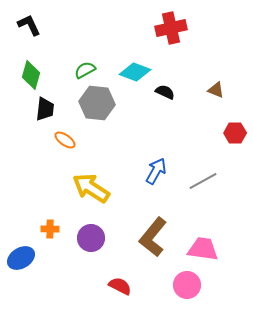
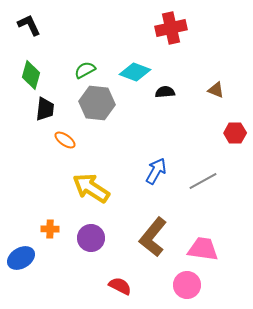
black semicircle: rotated 30 degrees counterclockwise
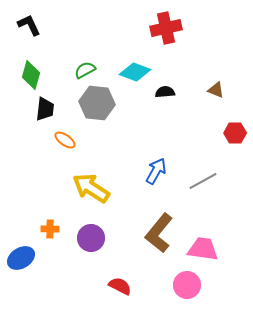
red cross: moved 5 px left
brown L-shape: moved 6 px right, 4 px up
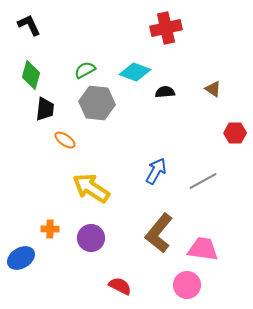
brown triangle: moved 3 px left, 1 px up; rotated 12 degrees clockwise
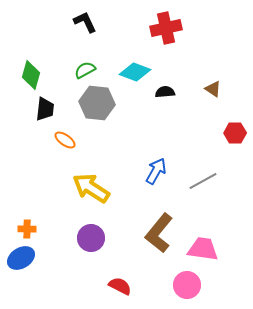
black L-shape: moved 56 px right, 3 px up
orange cross: moved 23 px left
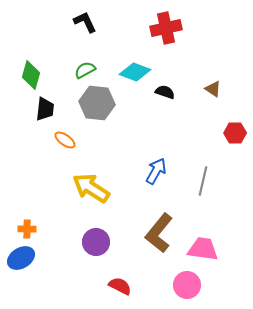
black semicircle: rotated 24 degrees clockwise
gray line: rotated 48 degrees counterclockwise
purple circle: moved 5 px right, 4 px down
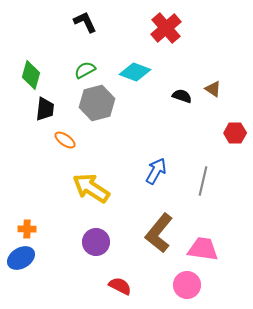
red cross: rotated 28 degrees counterclockwise
black semicircle: moved 17 px right, 4 px down
gray hexagon: rotated 20 degrees counterclockwise
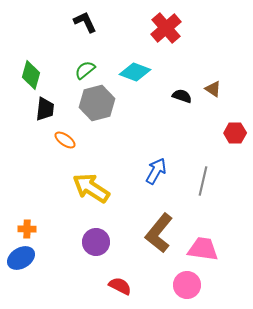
green semicircle: rotated 10 degrees counterclockwise
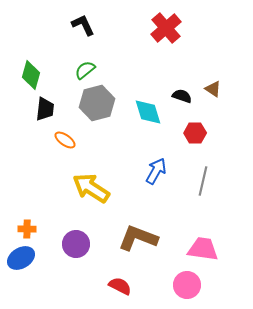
black L-shape: moved 2 px left, 3 px down
cyan diamond: moved 13 px right, 40 px down; rotated 52 degrees clockwise
red hexagon: moved 40 px left
brown L-shape: moved 21 px left, 5 px down; rotated 72 degrees clockwise
purple circle: moved 20 px left, 2 px down
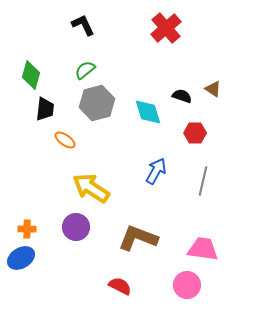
purple circle: moved 17 px up
